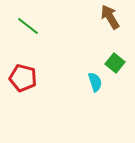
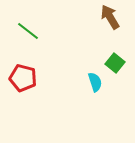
green line: moved 5 px down
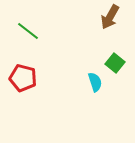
brown arrow: rotated 120 degrees counterclockwise
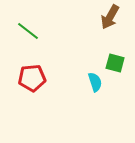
green square: rotated 24 degrees counterclockwise
red pentagon: moved 9 px right; rotated 20 degrees counterclockwise
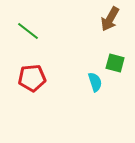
brown arrow: moved 2 px down
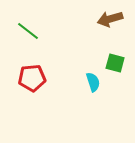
brown arrow: rotated 45 degrees clockwise
cyan semicircle: moved 2 px left
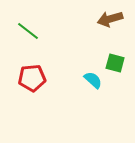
cyan semicircle: moved 2 px up; rotated 30 degrees counterclockwise
